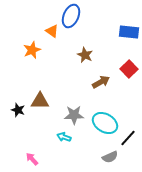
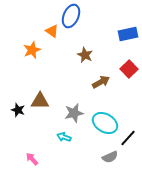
blue rectangle: moved 1 px left, 2 px down; rotated 18 degrees counterclockwise
gray star: moved 2 px up; rotated 12 degrees counterclockwise
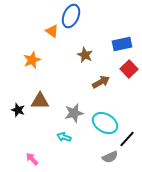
blue rectangle: moved 6 px left, 10 px down
orange star: moved 10 px down
black line: moved 1 px left, 1 px down
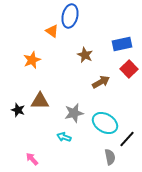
blue ellipse: moved 1 px left; rotated 10 degrees counterclockwise
gray semicircle: rotated 77 degrees counterclockwise
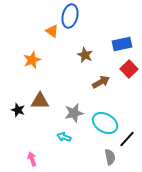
pink arrow: rotated 24 degrees clockwise
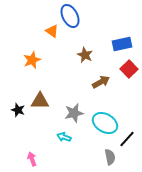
blue ellipse: rotated 40 degrees counterclockwise
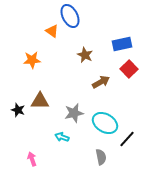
orange star: rotated 18 degrees clockwise
cyan arrow: moved 2 px left
gray semicircle: moved 9 px left
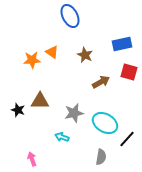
orange triangle: moved 21 px down
red square: moved 3 px down; rotated 30 degrees counterclockwise
gray semicircle: rotated 21 degrees clockwise
